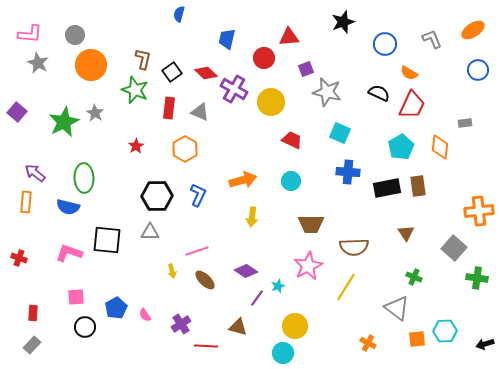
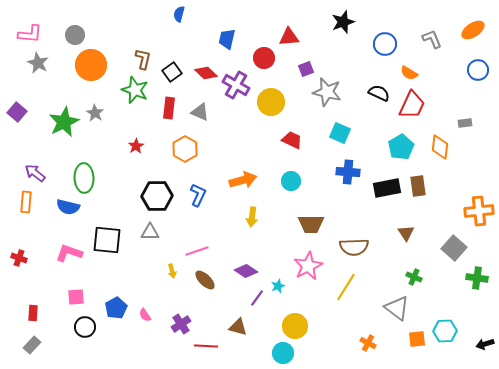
purple cross at (234, 89): moved 2 px right, 4 px up
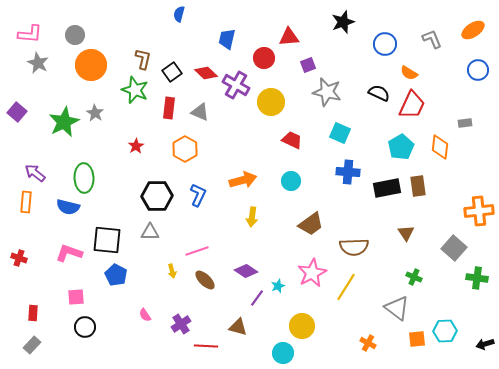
purple square at (306, 69): moved 2 px right, 4 px up
brown trapezoid at (311, 224): rotated 36 degrees counterclockwise
pink star at (308, 266): moved 4 px right, 7 px down
blue pentagon at (116, 308): moved 33 px up; rotated 15 degrees counterclockwise
yellow circle at (295, 326): moved 7 px right
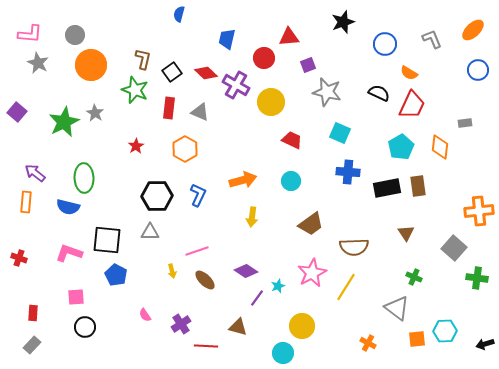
orange ellipse at (473, 30): rotated 10 degrees counterclockwise
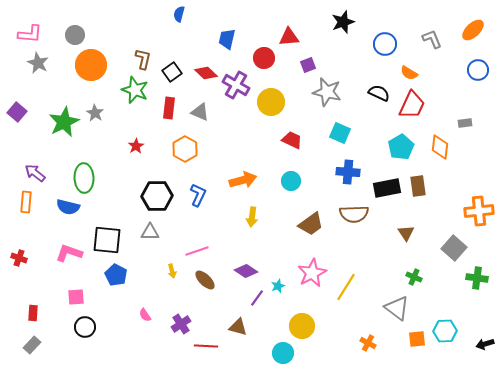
brown semicircle at (354, 247): moved 33 px up
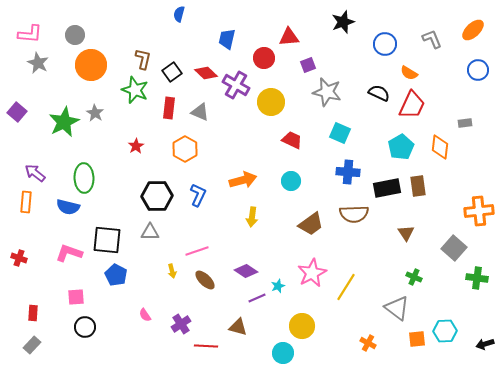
purple line at (257, 298): rotated 30 degrees clockwise
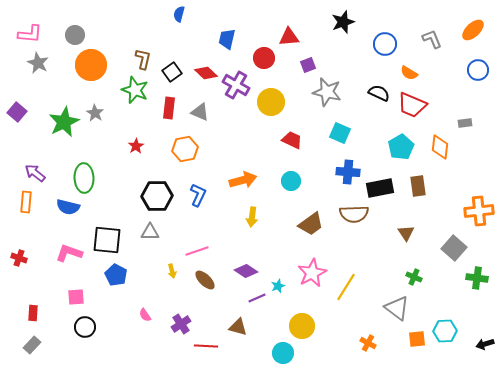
red trapezoid at (412, 105): rotated 88 degrees clockwise
orange hexagon at (185, 149): rotated 20 degrees clockwise
black rectangle at (387, 188): moved 7 px left
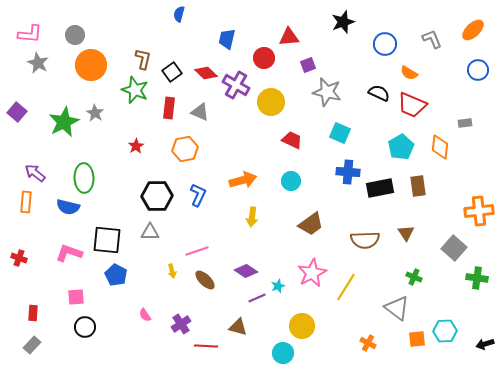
brown semicircle at (354, 214): moved 11 px right, 26 px down
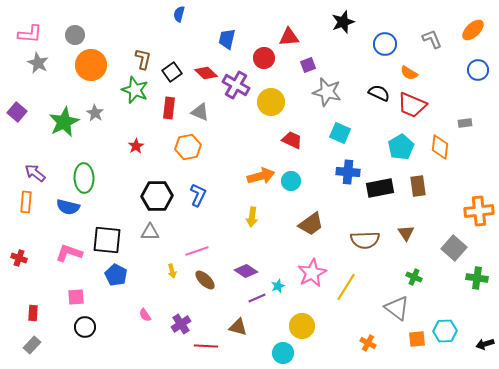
orange hexagon at (185, 149): moved 3 px right, 2 px up
orange arrow at (243, 180): moved 18 px right, 4 px up
